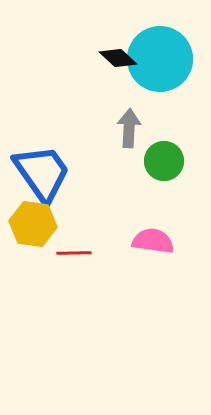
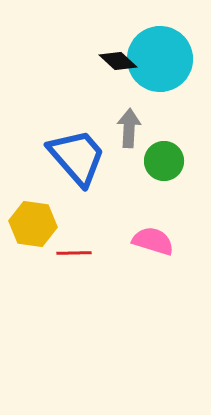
black diamond: moved 3 px down
blue trapezoid: moved 35 px right, 16 px up; rotated 6 degrees counterclockwise
pink semicircle: rotated 9 degrees clockwise
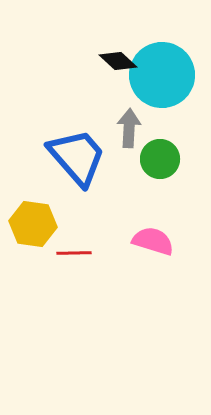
cyan circle: moved 2 px right, 16 px down
green circle: moved 4 px left, 2 px up
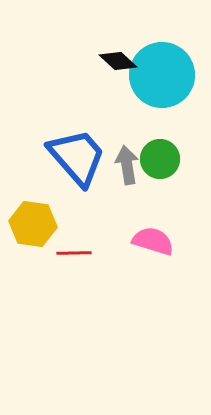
gray arrow: moved 2 px left, 37 px down; rotated 12 degrees counterclockwise
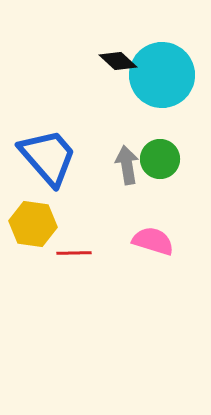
blue trapezoid: moved 29 px left
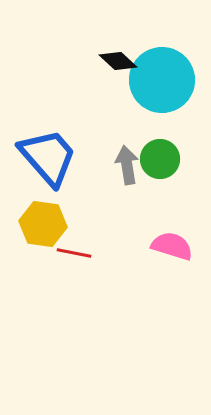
cyan circle: moved 5 px down
yellow hexagon: moved 10 px right
pink semicircle: moved 19 px right, 5 px down
red line: rotated 12 degrees clockwise
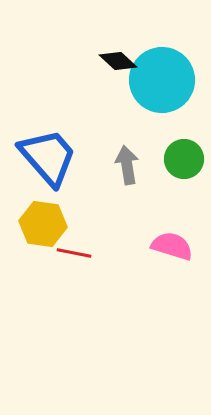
green circle: moved 24 px right
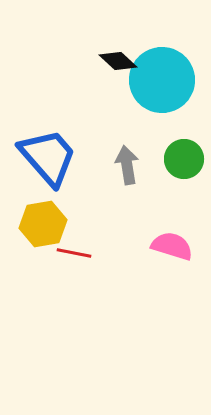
yellow hexagon: rotated 18 degrees counterclockwise
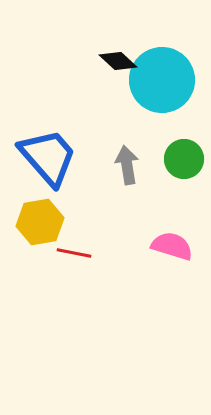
yellow hexagon: moved 3 px left, 2 px up
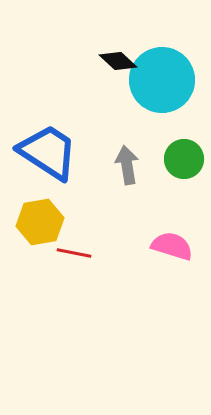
blue trapezoid: moved 5 px up; rotated 16 degrees counterclockwise
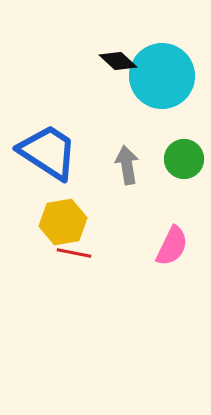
cyan circle: moved 4 px up
yellow hexagon: moved 23 px right
pink semicircle: rotated 99 degrees clockwise
